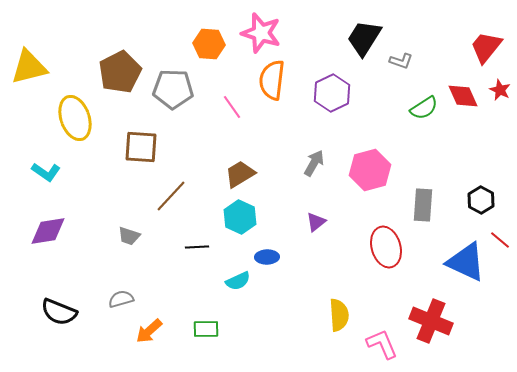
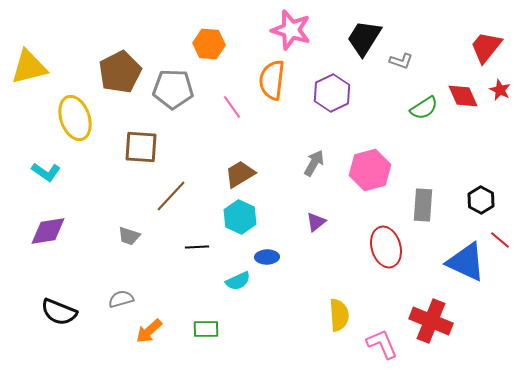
pink star: moved 30 px right, 3 px up
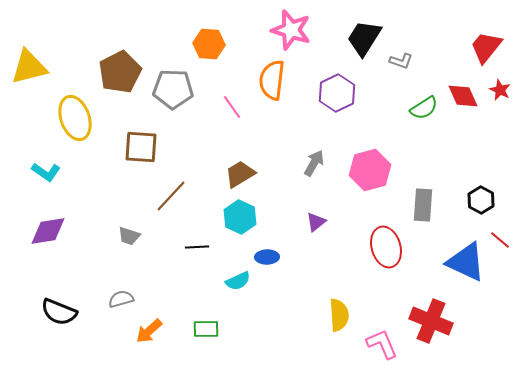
purple hexagon: moved 5 px right
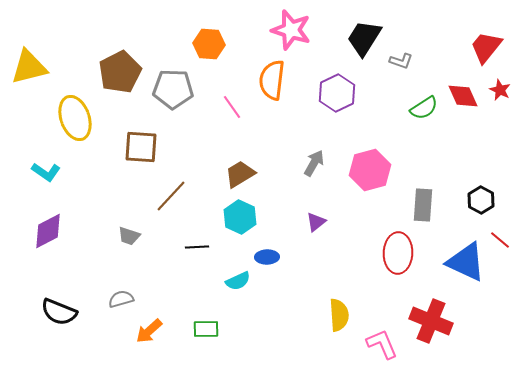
purple diamond: rotated 18 degrees counterclockwise
red ellipse: moved 12 px right, 6 px down; rotated 18 degrees clockwise
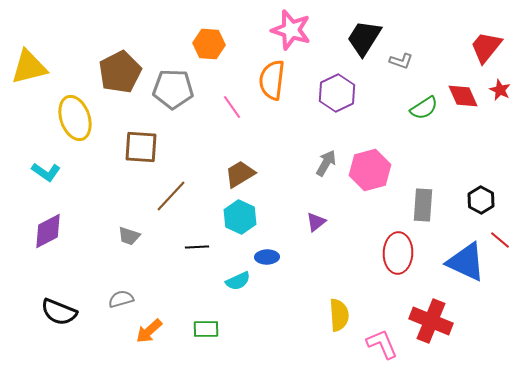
gray arrow: moved 12 px right
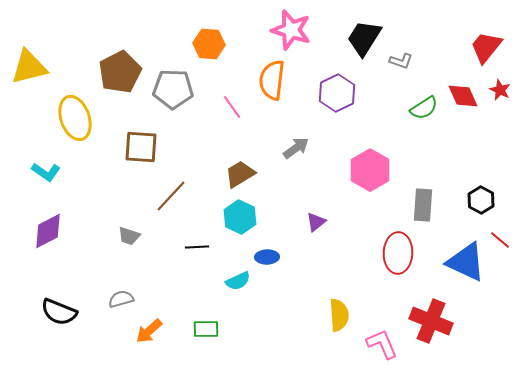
gray arrow: moved 30 px left, 15 px up; rotated 24 degrees clockwise
pink hexagon: rotated 15 degrees counterclockwise
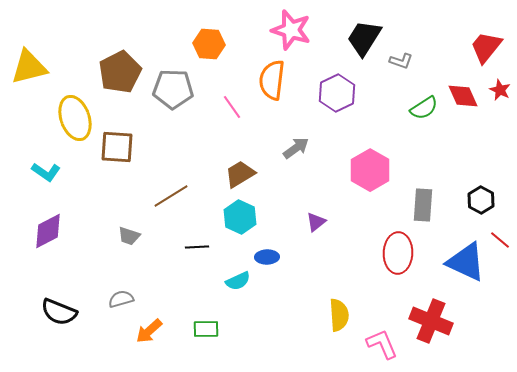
brown square: moved 24 px left
brown line: rotated 15 degrees clockwise
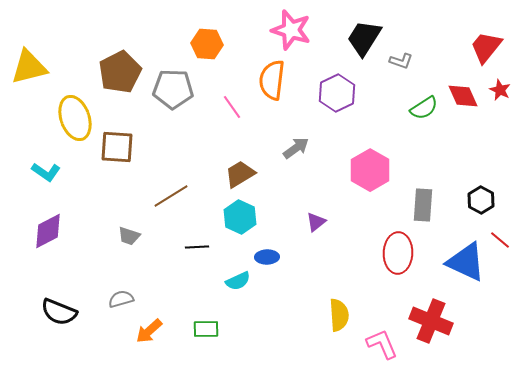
orange hexagon: moved 2 px left
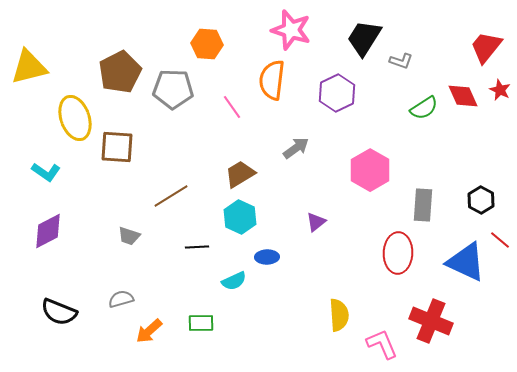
cyan semicircle: moved 4 px left
green rectangle: moved 5 px left, 6 px up
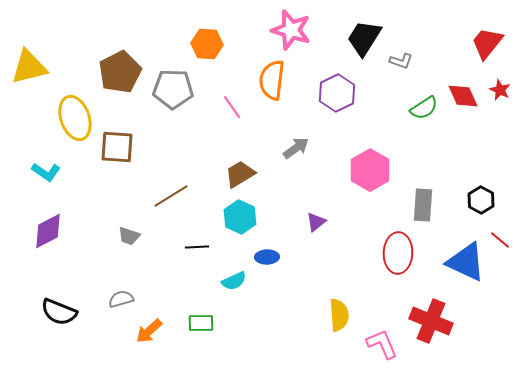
red trapezoid: moved 1 px right, 4 px up
